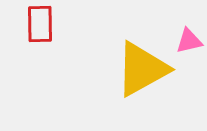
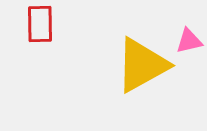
yellow triangle: moved 4 px up
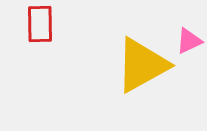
pink triangle: rotated 12 degrees counterclockwise
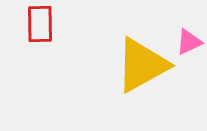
pink triangle: moved 1 px down
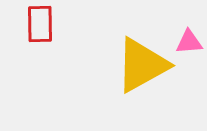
pink triangle: rotated 20 degrees clockwise
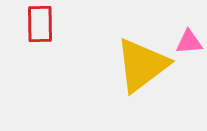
yellow triangle: rotated 8 degrees counterclockwise
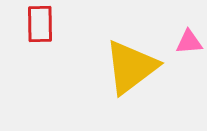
yellow triangle: moved 11 px left, 2 px down
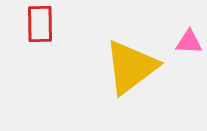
pink triangle: rotated 8 degrees clockwise
